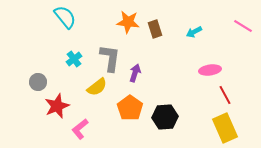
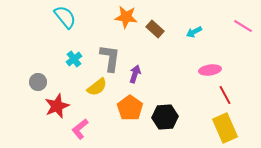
orange star: moved 2 px left, 5 px up
brown rectangle: rotated 30 degrees counterclockwise
purple arrow: moved 1 px down
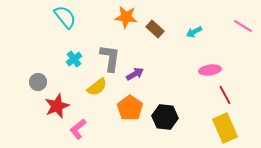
purple arrow: rotated 42 degrees clockwise
black hexagon: rotated 10 degrees clockwise
pink L-shape: moved 2 px left
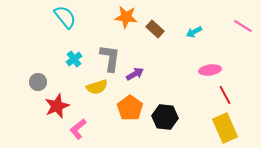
yellow semicircle: rotated 20 degrees clockwise
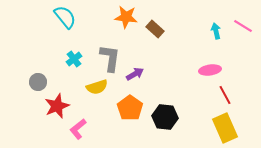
cyan arrow: moved 22 px right, 1 px up; rotated 105 degrees clockwise
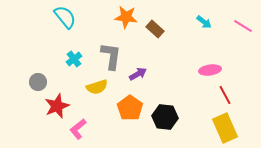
cyan arrow: moved 12 px left, 9 px up; rotated 140 degrees clockwise
gray L-shape: moved 1 px right, 2 px up
purple arrow: moved 3 px right
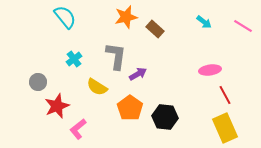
orange star: rotated 20 degrees counterclockwise
gray L-shape: moved 5 px right
yellow semicircle: rotated 50 degrees clockwise
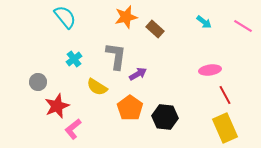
pink L-shape: moved 5 px left
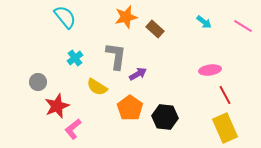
cyan cross: moved 1 px right, 1 px up
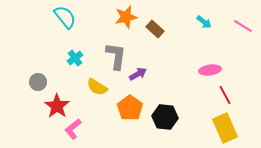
red star: rotated 15 degrees counterclockwise
